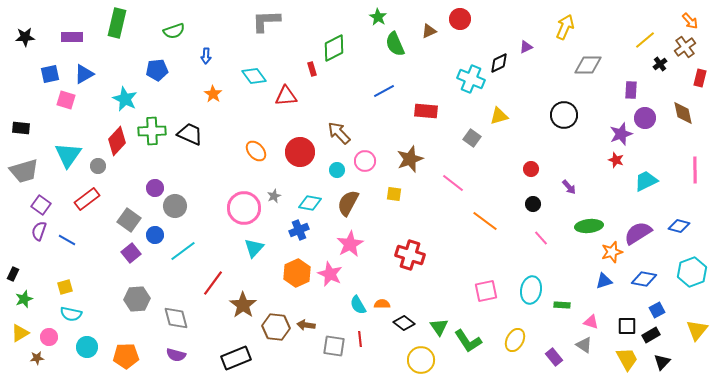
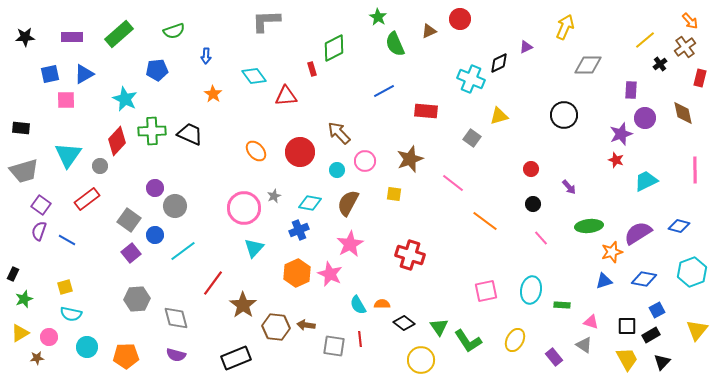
green rectangle at (117, 23): moved 2 px right, 11 px down; rotated 36 degrees clockwise
pink square at (66, 100): rotated 18 degrees counterclockwise
gray circle at (98, 166): moved 2 px right
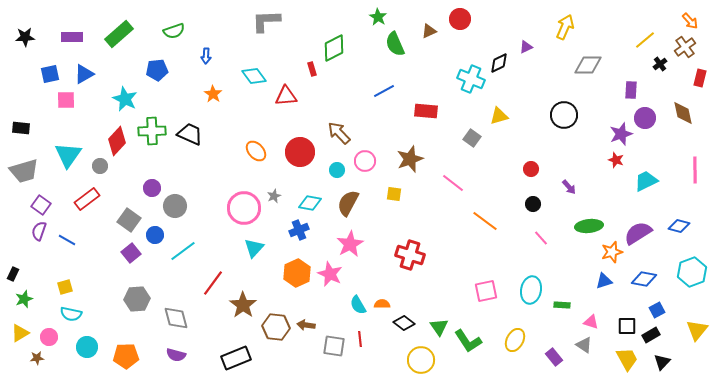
purple circle at (155, 188): moved 3 px left
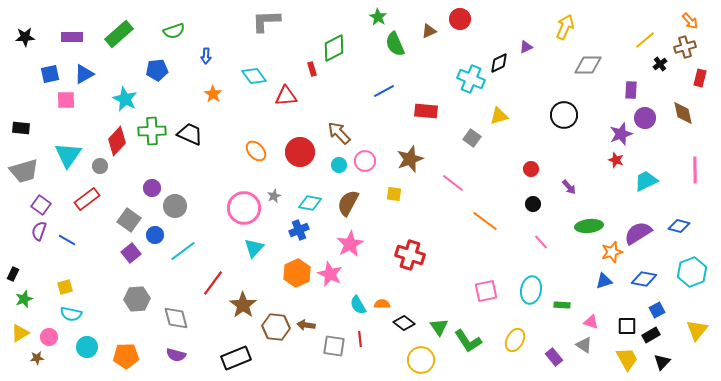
brown cross at (685, 47): rotated 20 degrees clockwise
cyan circle at (337, 170): moved 2 px right, 5 px up
pink line at (541, 238): moved 4 px down
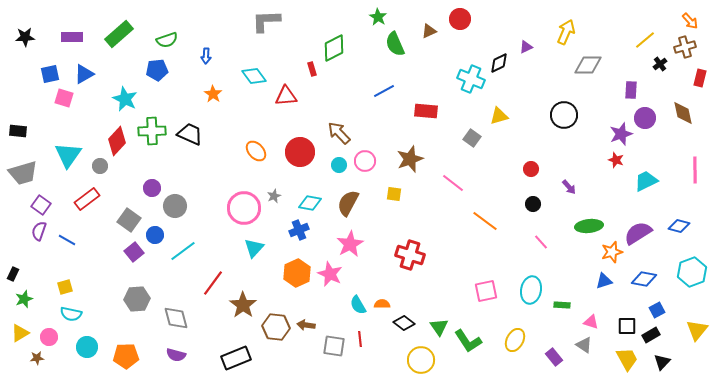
yellow arrow at (565, 27): moved 1 px right, 5 px down
green semicircle at (174, 31): moved 7 px left, 9 px down
pink square at (66, 100): moved 2 px left, 2 px up; rotated 18 degrees clockwise
black rectangle at (21, 128): moved 3 px left, 3 px down
gray trapezoid at (24, 171): moved 1 px left, 2 px down
purple square at (131, 253): moved 3 px right, 1 px up
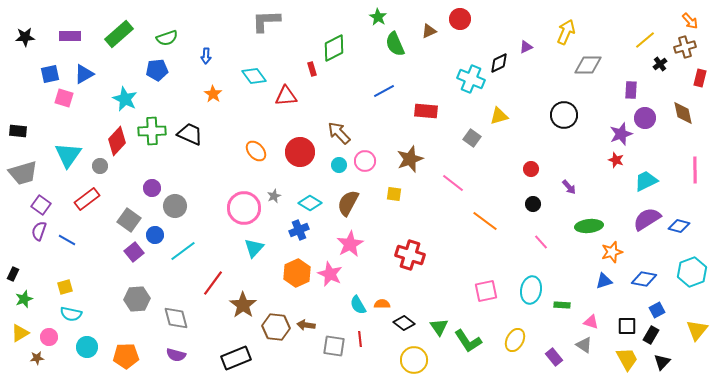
purple rectangle at (72, 37): moved 2 px left, 1 px up
green semicircle at (167, 40): moved 2 px up
cyan diamond at (310, 203): rotated 20 degrees clockwise
purple semicircle at (638, 233): moved 9 px right, 14 px up
black rectangle at (651, 335): rotated 30 degrees counterclockwise
yellow circle at (421, 360): moved 7 px left
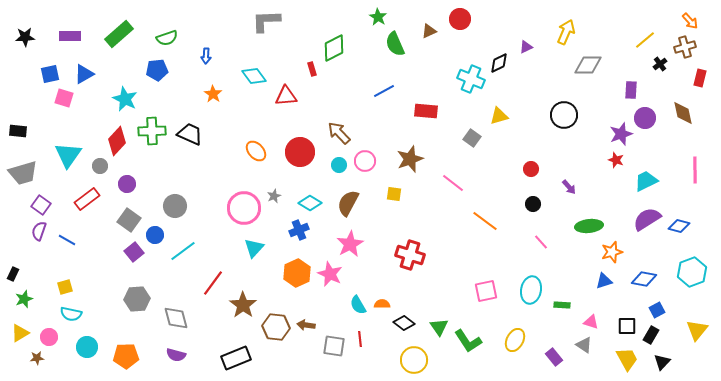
purple circle at (152, 188): moved 25 px left, 4 px up
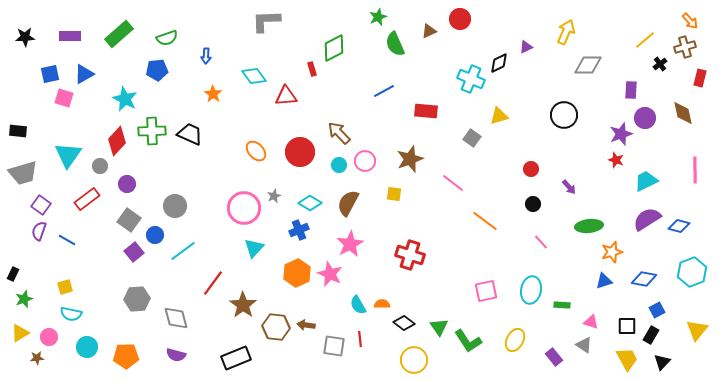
green star at (378, 17): rotated 18 degrees clockwise
